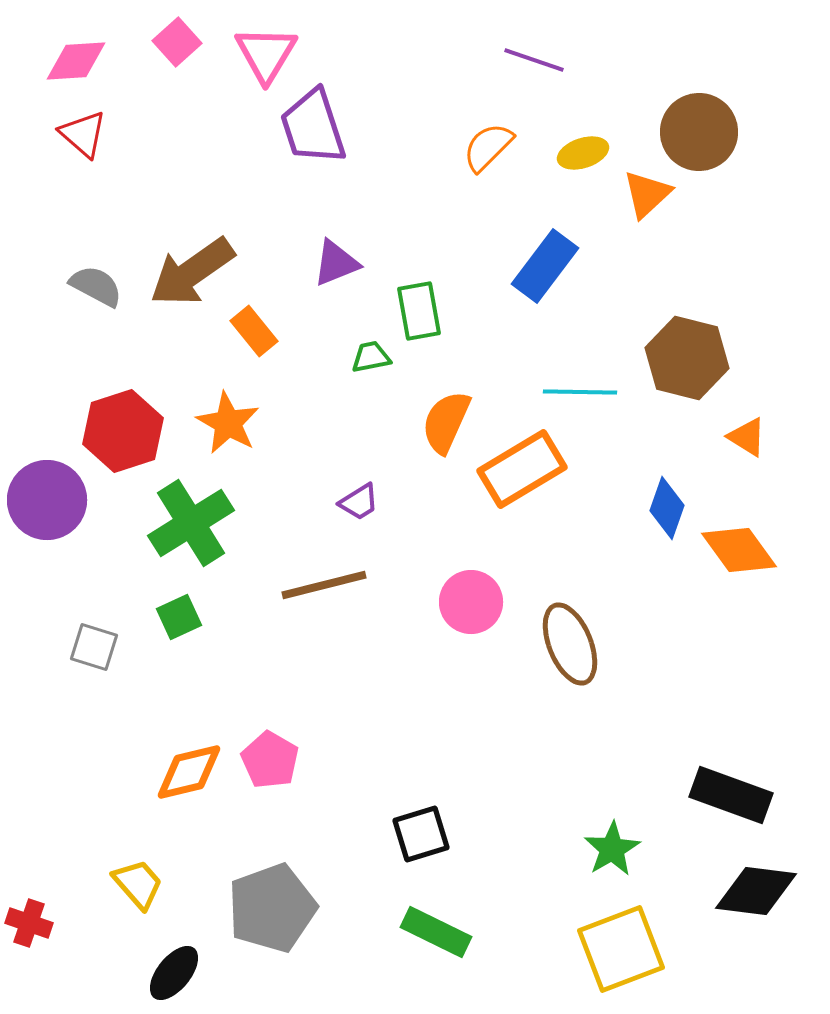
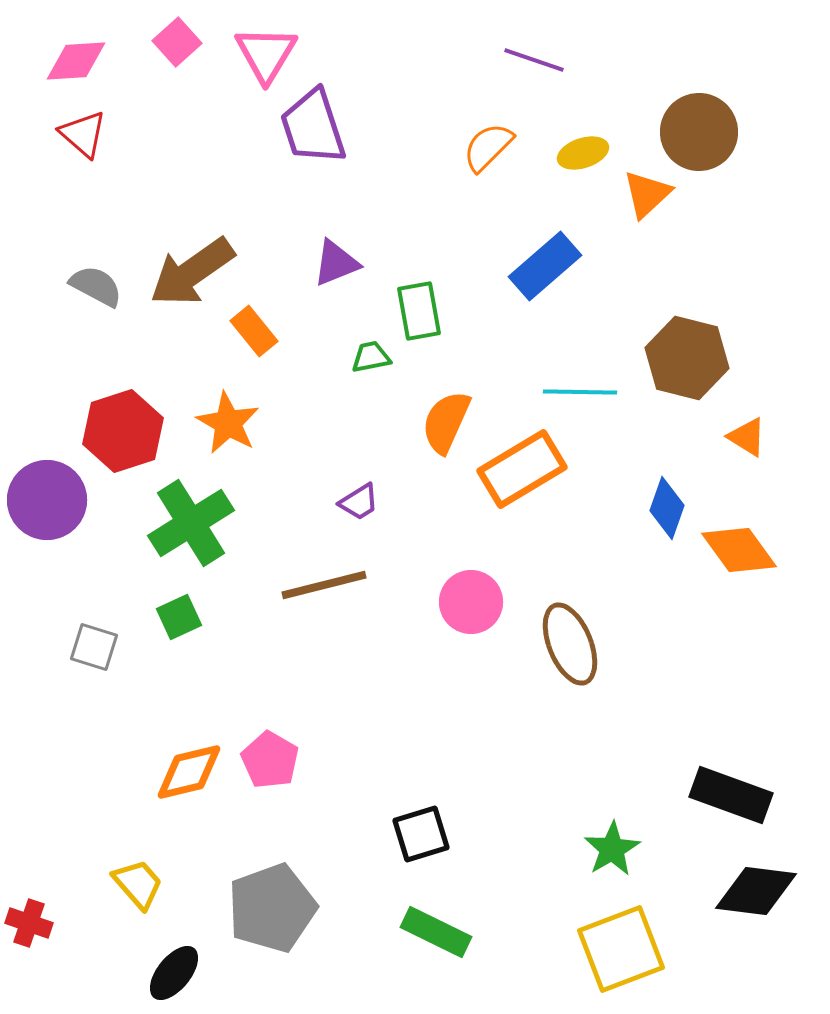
blue rectangle at (545, 266): rotated 12 degrees clockwise
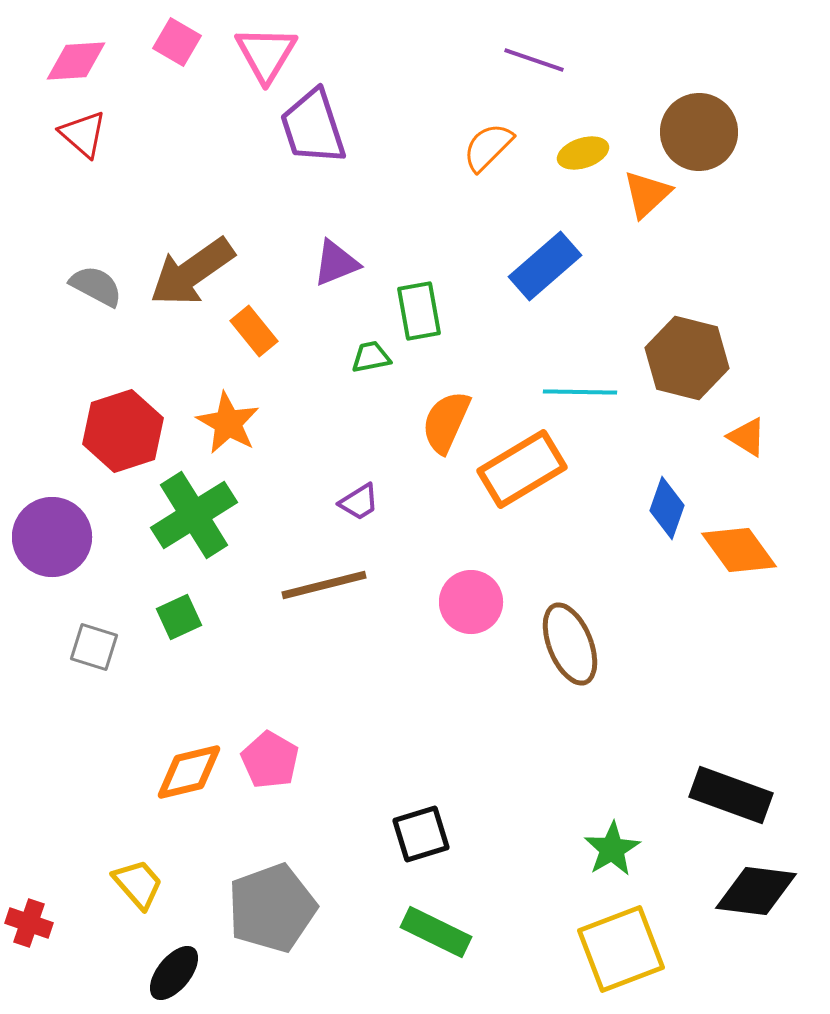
pink square at (177, 42): rotated 18 degrees counterclockwise
purple circle at (47, 500): moved 5 px right, 37 px down
green cross at (191, 523): moved 3 px right, 8 px up
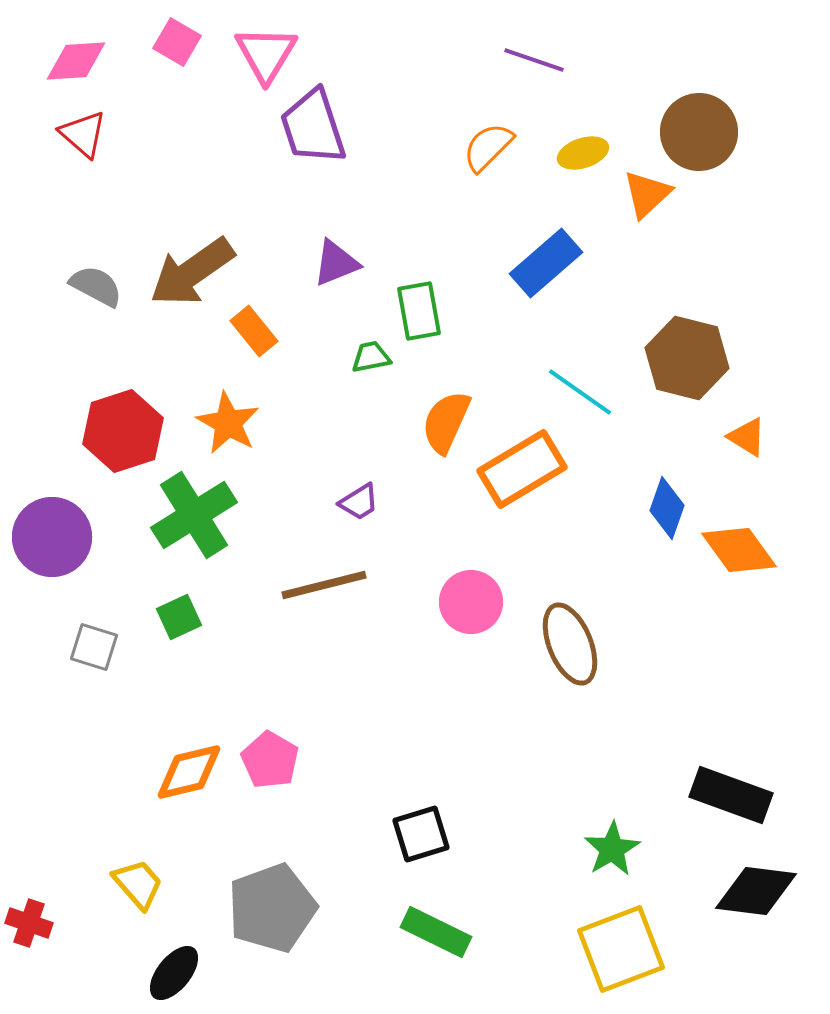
blue rectangle at (545, 266): moved 1 px right, 3 px up
cyan line at (580, 392): rotated 34 degrees clockwise
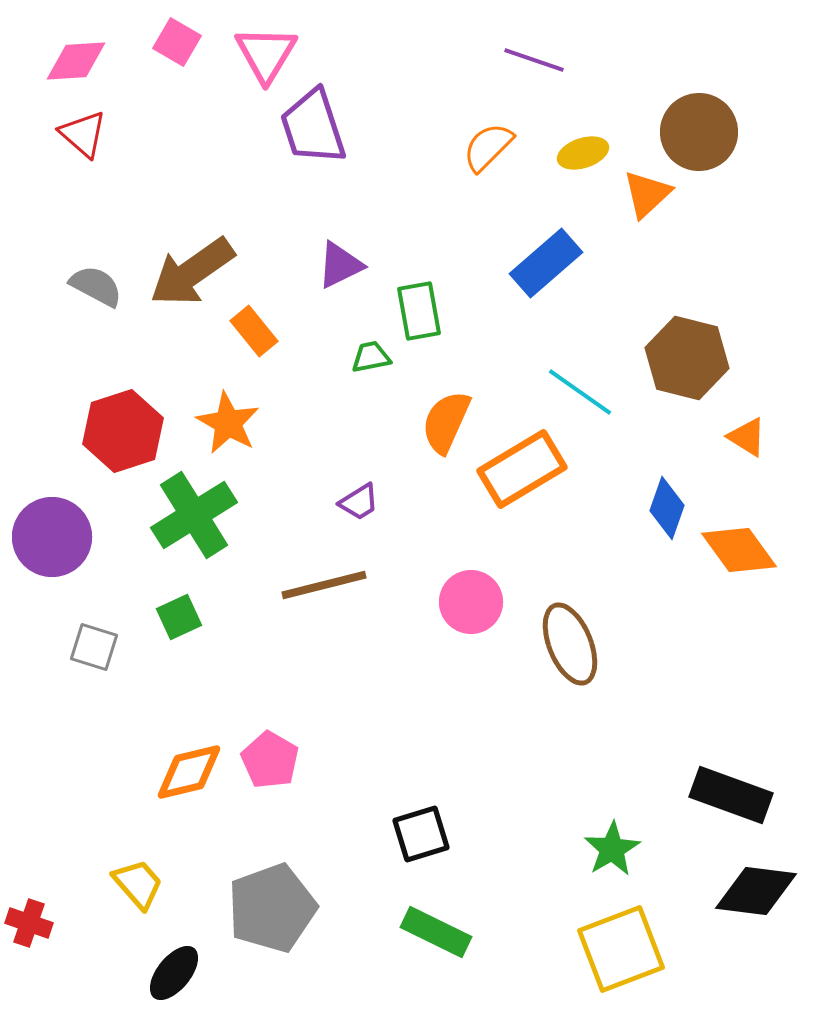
purple triangle at (336, 263): moved 4 px right, 2 px down; rotated 4 degrees counterclockwise
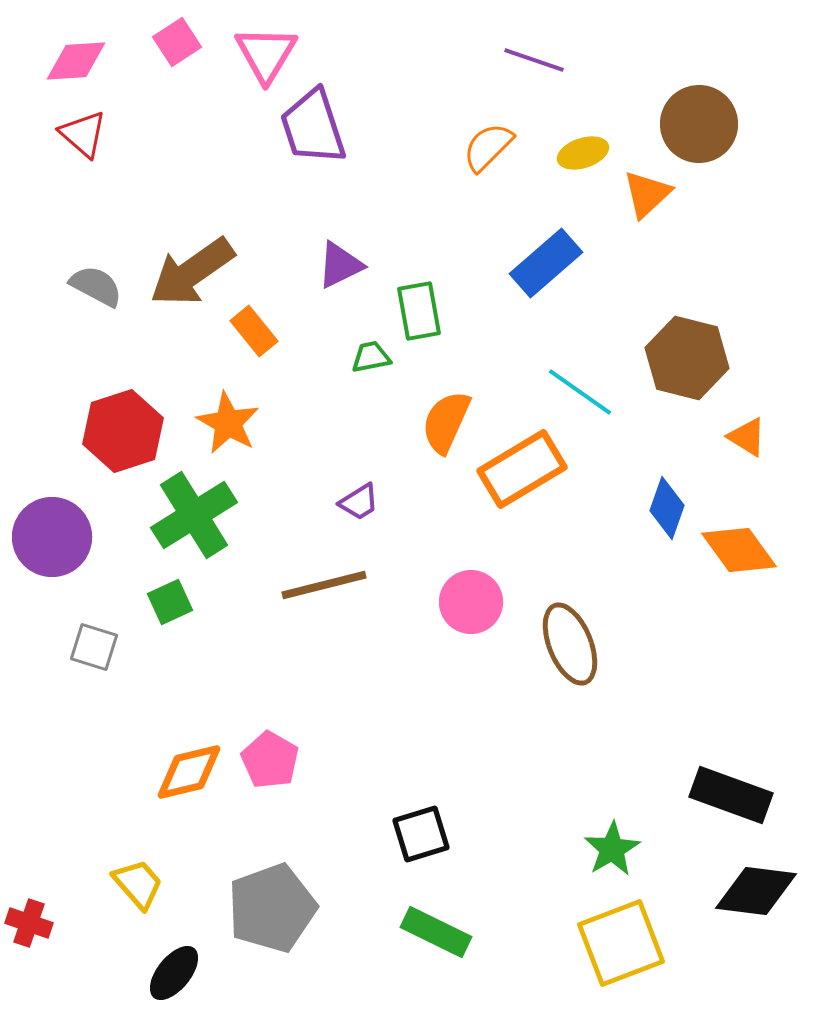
pink square at (177, 42): rotated 27 degrees clockwise
brown circle at (699, 132): moved 8 px up
green square at (179, 617): moved 9 px left, 15 px up
yellow square at (621, 949): moved 6 px up
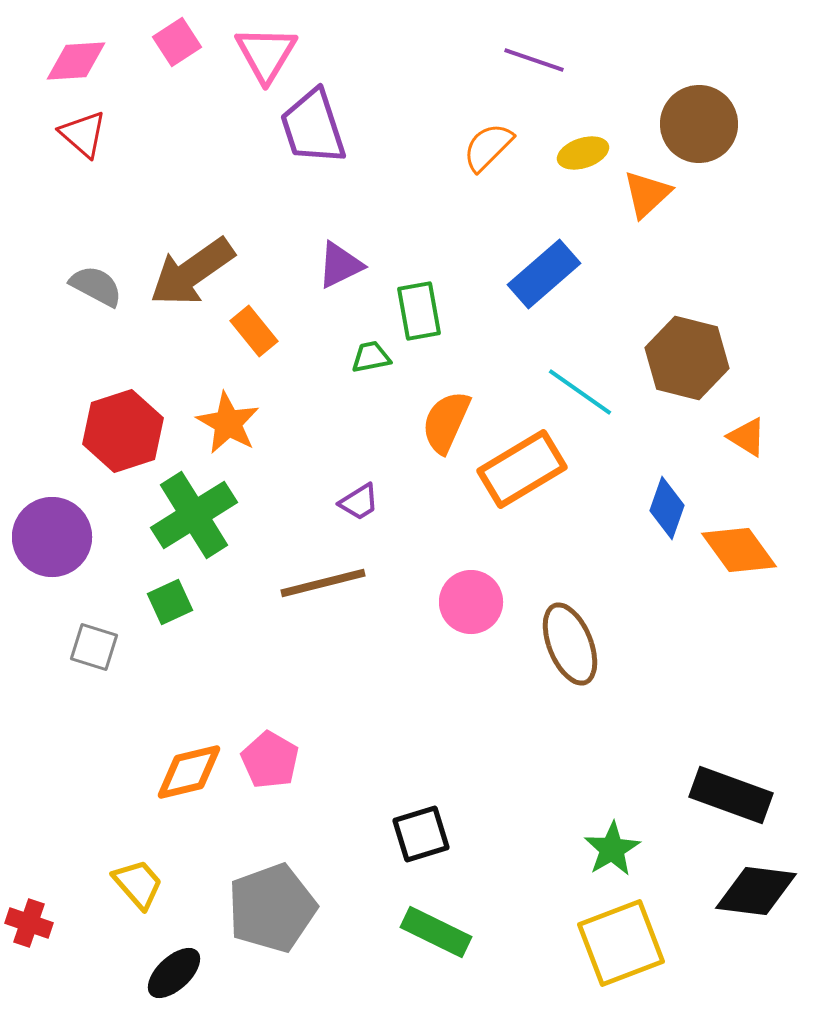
blue rectangle at (546, 263): moved 2 px left, 11 px down
brown line at (324, 585): moved 1 px left, 2 px up
black ellipse at (174, 973): rotated 8 degrees clockwise
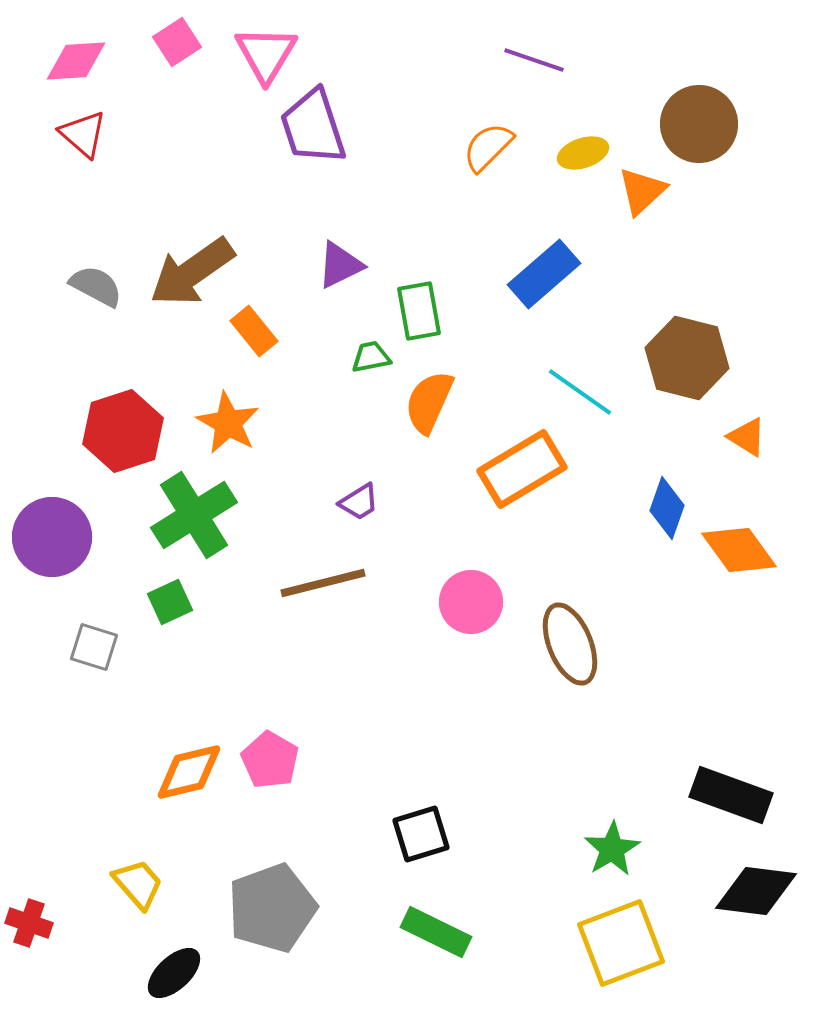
orange triangle at (647, 194): moved 5 px left, 3 px up
orange semicircle at (446, 422): moved 17 px left, 20 px up
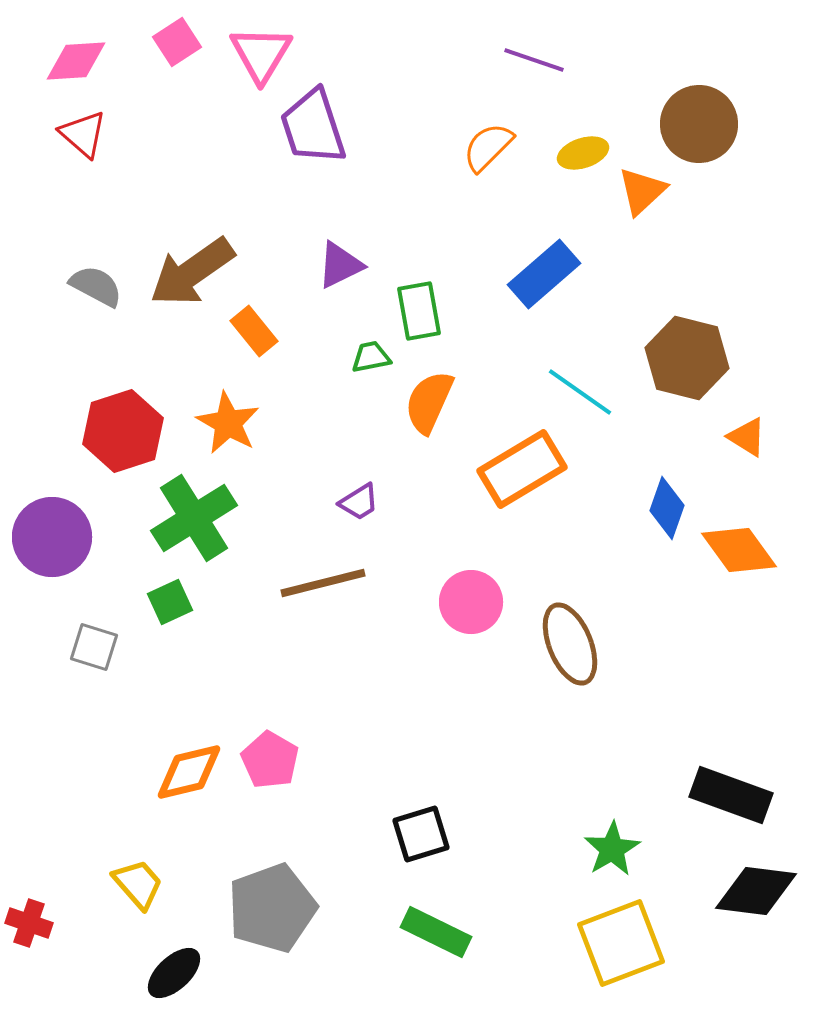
pink triangle at (266, 54): moved 5 px left
green cross at (194, 515): moved 3 px down
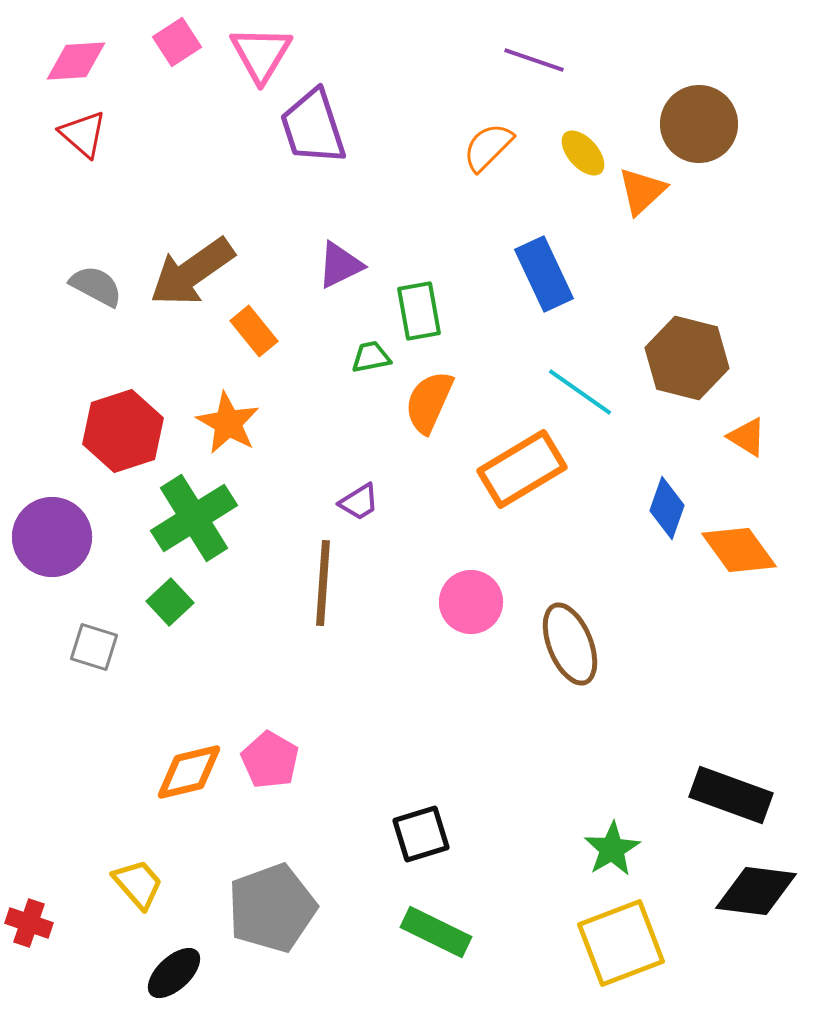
yellow ellipse at (583, 153): rotated 66 degrees clockwise
blue rectangle at (544, 274): rotated 74 degrees counterclockwise
brown line at (323, 583): rotated 72 degrees counterclockwise
green square at (170, 602): rotated 18 degrees counterclockwise
